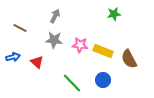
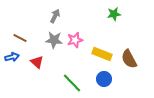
brown line: moved 10 px down
pink star: moved 5 px left, 5 px up; rotated 21 degrees counterclockwise
yellow rectangle: moved 1 px left, 3 px down
blue arrow: moved 1 px left
blue circle: moved 1 px right, 1 px up
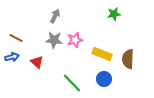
brown line: moved 4 px left
brown semicircle: moved 1 px left; rotated 30 degrees clockwise
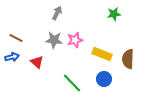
gray arrow: moved 2 px right, 3 px up
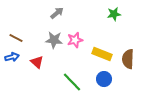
gray arrow: rotated 24 degrees clockwise
green line: moved 1 px up
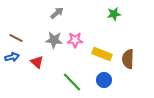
pink star: rotated 14 degrees clockwise
blue circle: moved 1 px down
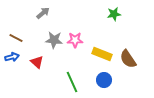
gray arrow: moved 14 px left
brown semicircle: rotated 36 degrees counterclockwise
green line: rotated 20 degrees clockwise
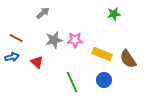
gray star: rotated 18 degrees counterclockwise
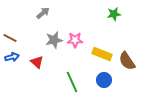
brown line: moved 6 px left
brown semicircle: moved 1 px left, 2 px down
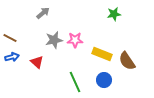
green line: moved 3 px right
